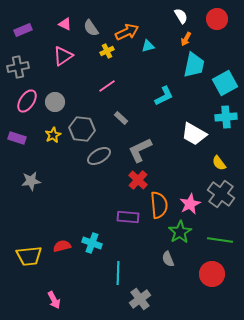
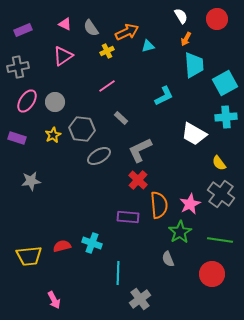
cyan trapezoid at (194, 65): rotated 16 degrees counterclockwise
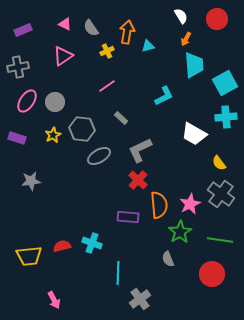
orange arrow at (127, 32): rotated 55 degrees counterclockwise
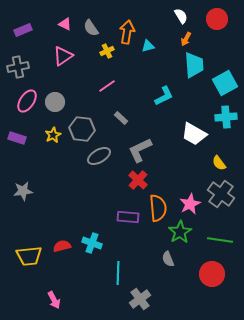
gray star at (31, 181): moved 8 px left, 10 px down
orange semicircle at (159, 205): moved 1 px left, 3 px down
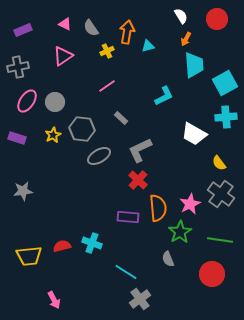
cyan line at (118, 273): moved 8 px right, 1 px up; rotated 60 degrees counterclockwise
